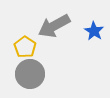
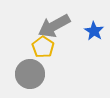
yellow pentagon: moved 18 px right
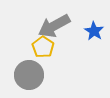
gray circle: moved 1 px left, 1 px down
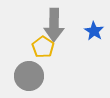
gray arrow: moved 1 px up; rotated 60 degrees counterclockwise
gray circle: moved 1 px down
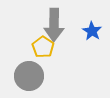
blue star: moved 2 px left
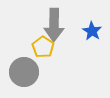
gray circle: moved 5 px left, 4 px up
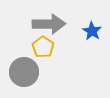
gray arrow: moved 5 px left, 1 px up; rotated 92 degrees counterclockwise
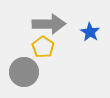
blue star: moved 2 px left, 1 px down
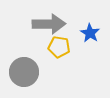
blue star: moved 1 px down
yellow pentagon: moved 16 px right; rotated 25 degrees counterclockwise
